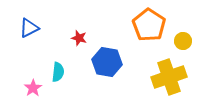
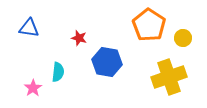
blue triangle: rotated 35 degrees clockwise
yellow circle: moved 3 px up
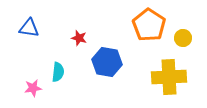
yellow cross: rotated 16 degrees clockwise
pink star: rotated 24 degrees clockwise
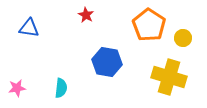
red star: moved 7 px right, 23 px up; rotated 14 degrees clockwise
cyan semicircle: moved 3 px right, 16 px down
yellow cross: rotated 20 degrees clockwise
pink star: moved 16 px left
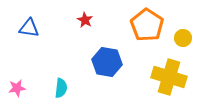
red star: moved 1 px left, 5 px down
orange pentagon: moved 2 px left
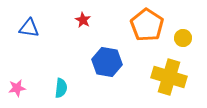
red star: moved 2 px left
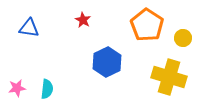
blue hexagon: rotated 24 degrees clockwise
cyan semicircle: moved 14 px left, 1 px down
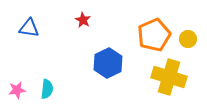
orange pentagon: moved 7 px right, 10 px down; rotated 16 degrees clockwise
yellow circle: moved 5 px right, 1 px down
blue hexagon: moved 1 px right, 1 px down
pink star: moved 2 px down
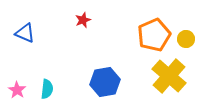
red star: rotated 21 degrees clockwise
blue triangle: moved 4 px left, 5 px down; rotated 15 degrees clockwise
yellow circle: moved 2 px left
blue hexagon: moved 3 px left, 19 px down; rotated 16 degrees clockwise
yellow cross: moved 1 px up; rotated 24 degrees clockwise
pink star: rotated 30 degrees counterclockwise
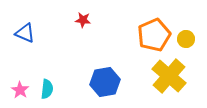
red star: rotated 28 degrees clockwise
pink star: moved 3 px right
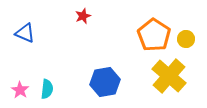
red star: moved 4 px up; rotated 28 degrees counterclockwise
orange pentagon: rotated 16 degrees counterclockwise
